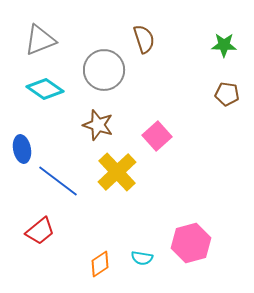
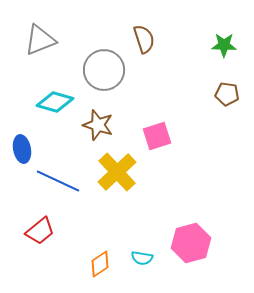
cyan diamond: moved 10 px right, 13 px down; rotated 18 degrees counterclockwise
pink square: rotated 24 degrees clockwise
blue line: rotated 12 degrees counterclockwise
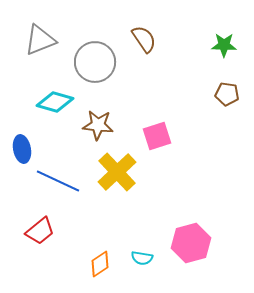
brown semicircle: rotated 16 degrees counterclockwise
gray circle: moved 9 px left, 8 px up
brown star: rotated 12 degrees counterclockwise
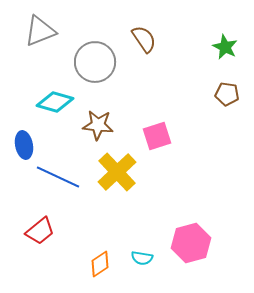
gray triangle: moved 9 px up
green star: moved 1 px right, 2 px down; rotated 25 degrees clockwise
blue ellipse: moved 2 px right, 4 px up
blue line: moved 4 px up
